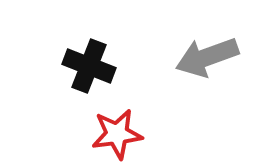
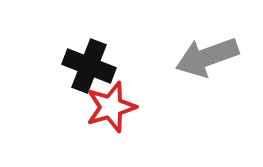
red star: moved 6 px left, 27 px up; rotated 9 degrees counterclockwise
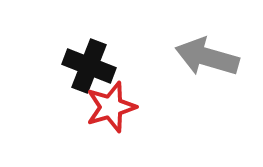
gray arrow: rotated 36 degrees clockwise
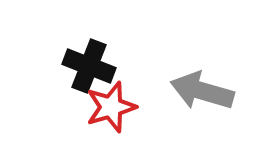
gray arrow: moved 5 px left, 34 px down
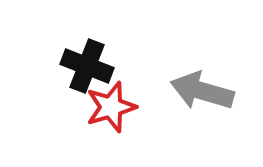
black cross: moved 2 px left
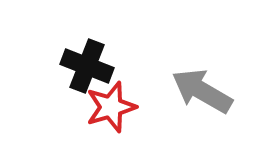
gray arrow: rotated 14 degrees clockwise
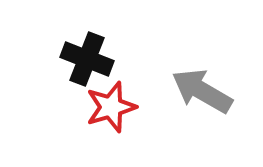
black cross: moved 7 px up
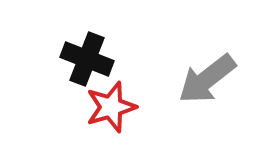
gray arrow: moved 5 px right, 12 px up; rotated 68 degrees counterclockwise
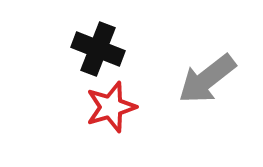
black cross: moved 11 px right, 10 px up
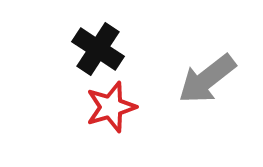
black cross: rotated 12 degrees clockwise
